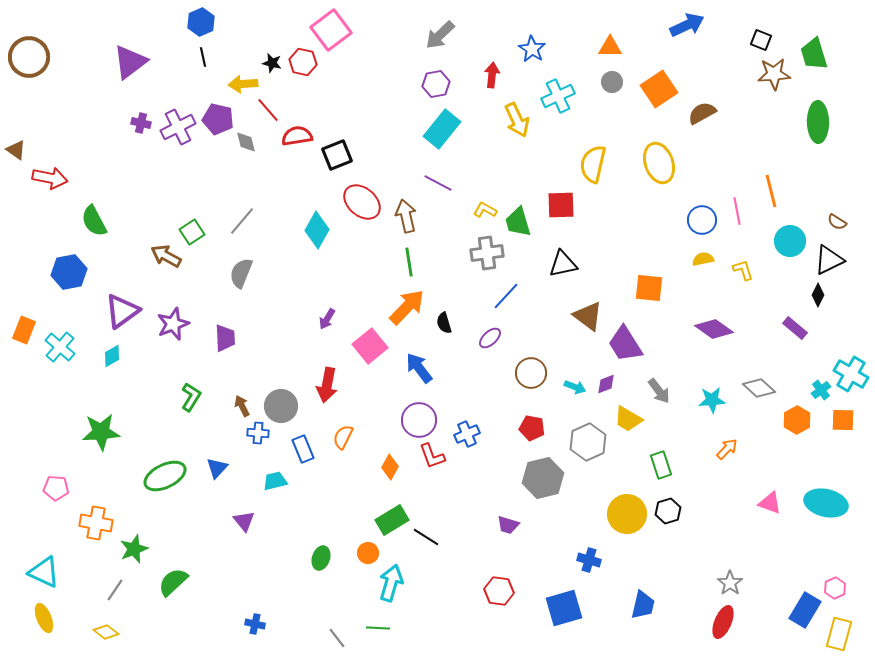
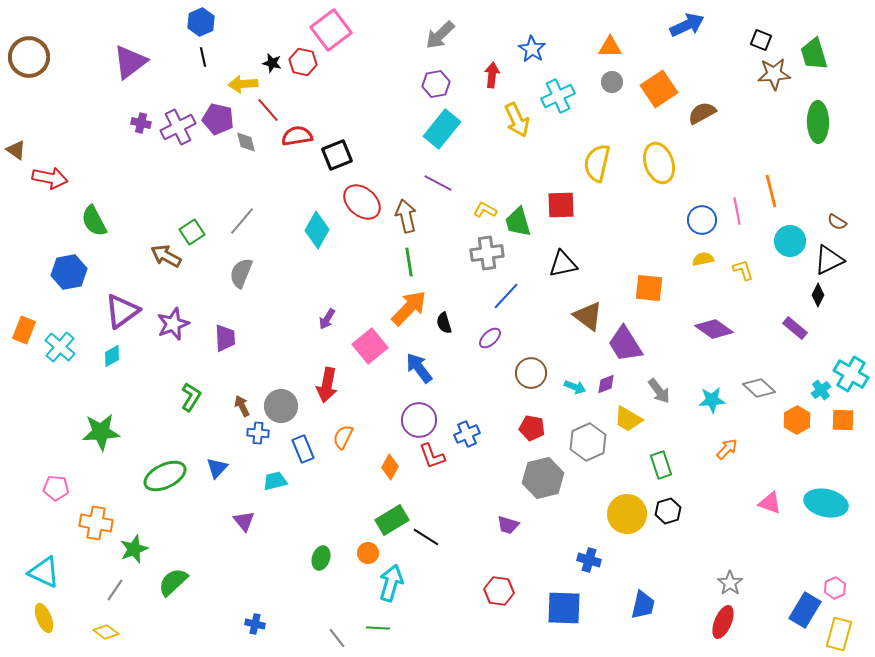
yellow semicircle at (593, 164): moved 4 px right, 1 px up
orange arrow at (407, 307): moved 2 px right, 1 px down
blue square at (564, 608): rotated 18 degrees clockwise
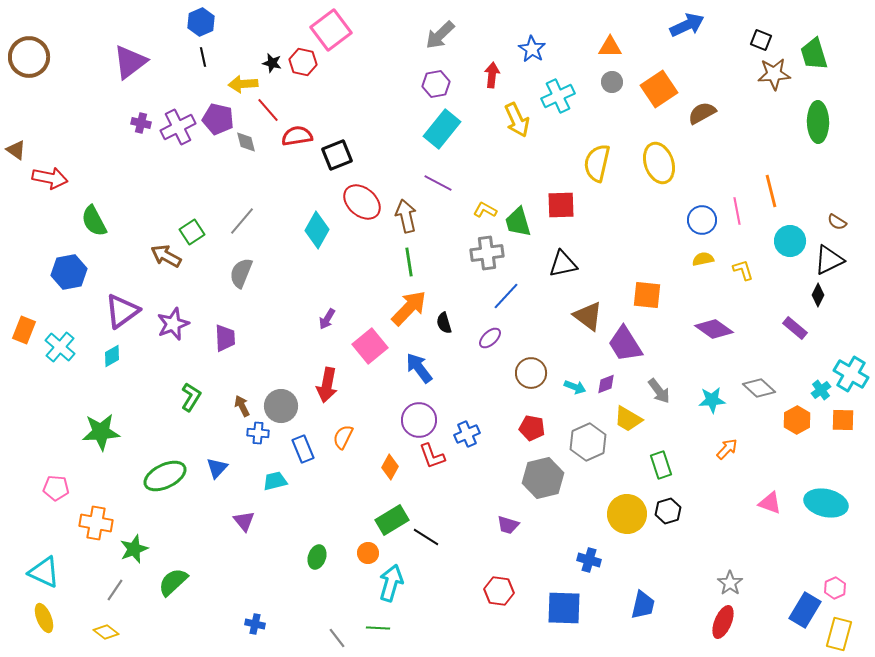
orange square at (649, 288): moved 2 px left, 7 px down
green ellipse at (321, 558): moved 4 px left, 1 px up
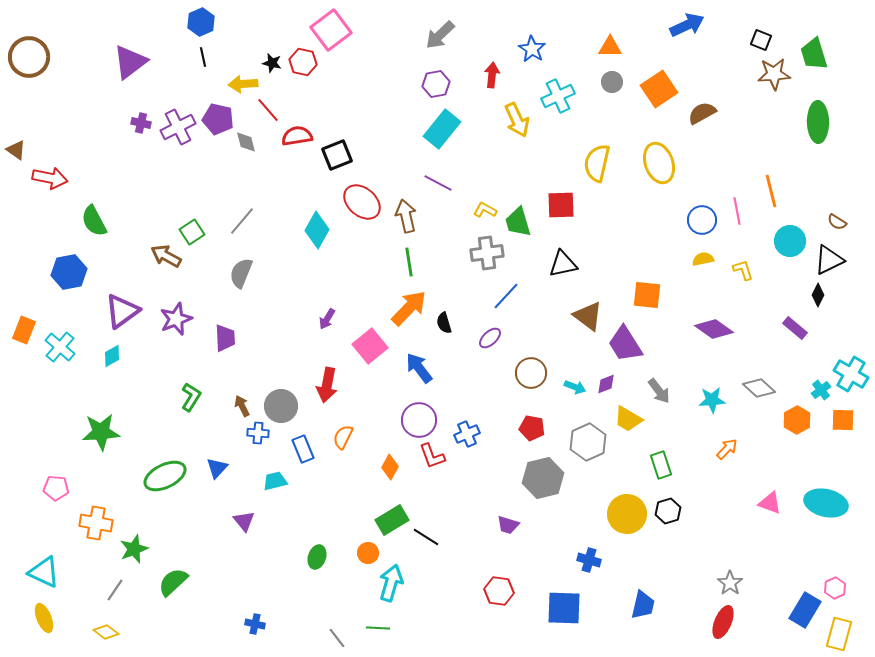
purple star at (173, 324): moved 3 px right, 5 px up
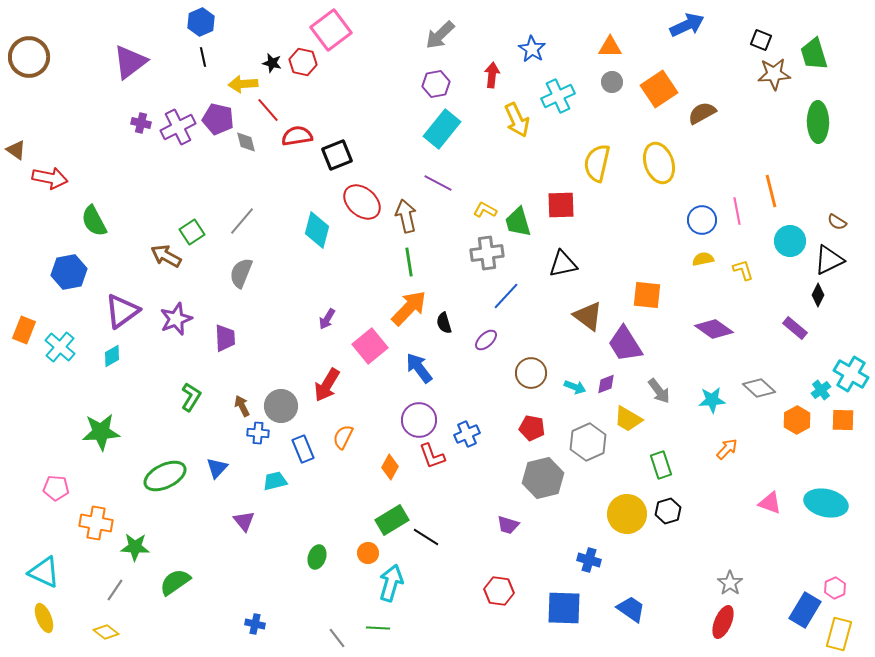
cyan diamond at (317, 230): rotated 15 degrees counterclockwise
purple ellipse at (490, 338): moved 4 px left, 2 px down
red arrow at (327, 385): rotated 20 degrees clockwise
green star at (134, 549): moved 1 px right, 2 px up; rotated 24 degrees clockwise
green semicircle at (173, 582): moved 2 px right; rotated 8 degrees clockwise
blue trapezoid at (643, 605): moved 12 px left, 4 px down; rotated 68 degrees counterclockwise
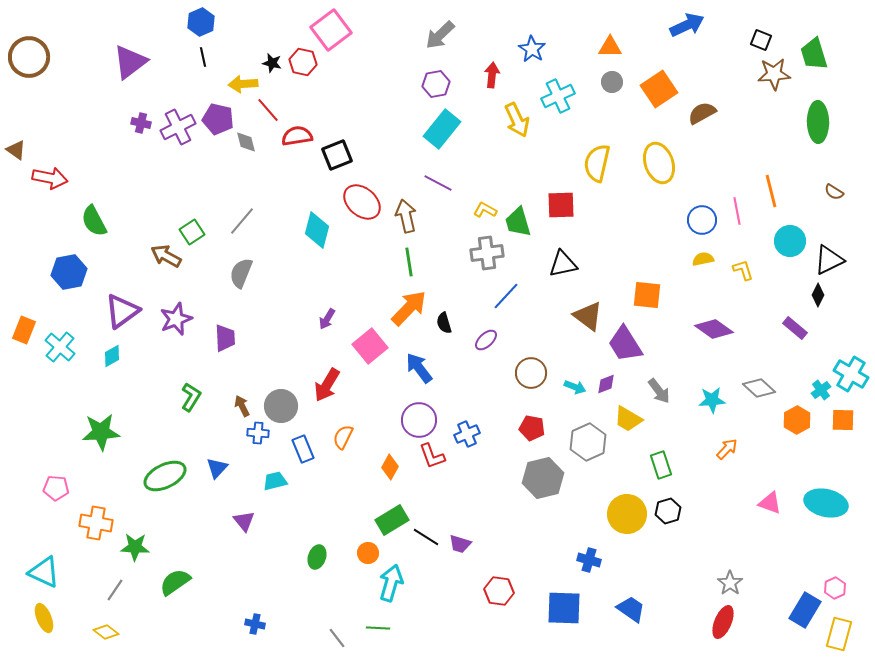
brown semicircle at (837, 222): moved 3 px left, 30 px up
purple trapezoid at (508, 525): moved 48 px left, 19 px down
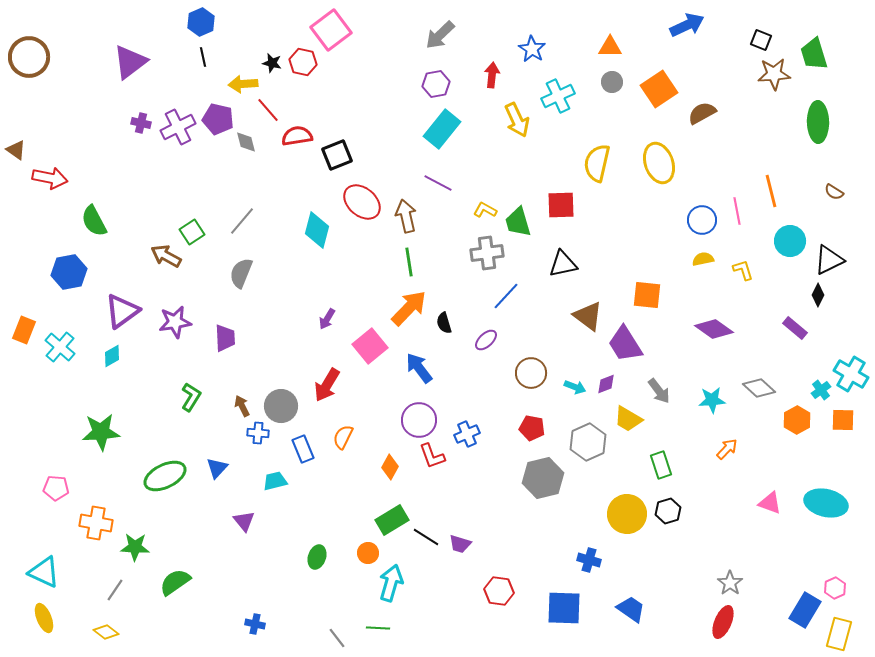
purple star at (176, 319): moved 1 px left, 3 px down; rotated 12 degrees clockwise
